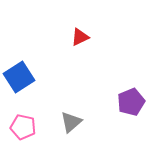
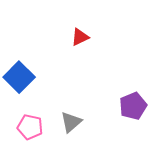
blue square: rotated 12 degrees counterclockwise
purple pentagon: moved 2 px right, 4 px down
pink pentagon: moved 7 px right
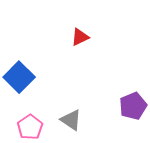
gray triangle: moved 2 px up; rotated 45 degrees counterclockwise
pink pentagon: rotated 25 degrees clockwise
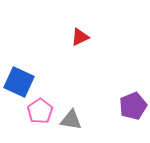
blue square: moved 5 px down; rotated 20 degrees counterclockwise
gray triangle: rotated 25 degrees counterclockwise
pink pentagon: moved 10 px right, 16 px up
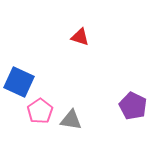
red triangle: rotated 42 degrees clockwise
purple pentagon: rotated 24 degrees counterclockwise
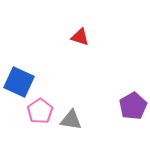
purple pentagon: rotated 16 degrees clockwise
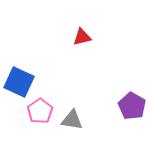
red triangle: moved 2 px right; rotated 30 degrees counterclockwise
purple pentagon: moved 1 px left; rotated 12 degrees counterclockwise
gray triangle: moved 1 px right
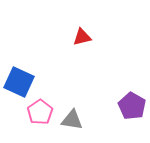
pink pentagon: moved 1 px down
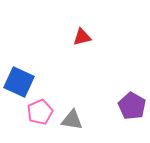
pink pentagon: rotated 10 degrees clockwise
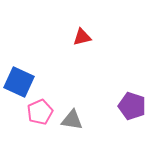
purple pentagon: rotated 12 degrees counterclockwise
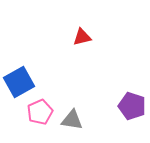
blue square: rotated 36 degrees clockwise
